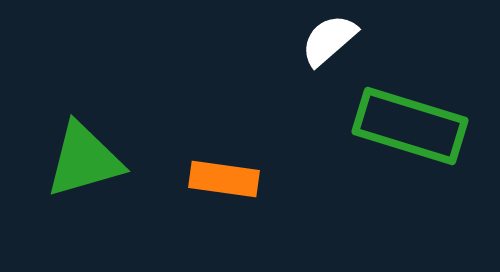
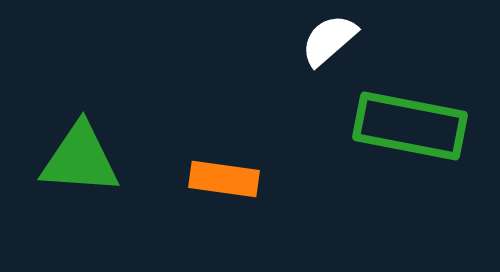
green rectangle: rotated 6 degrees counterclockwise
green triangle: moved 4 px left, 1 px up; rotated 20 degrees clockwise
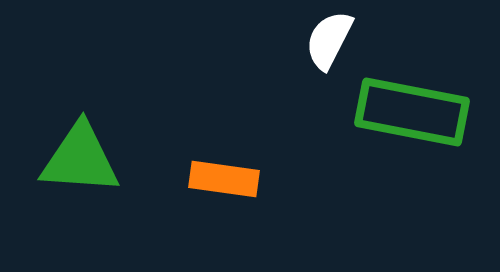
white semicircle: rotated 22 degrees counterclockwise
green rectangle: moved 2 px right, 14 px up
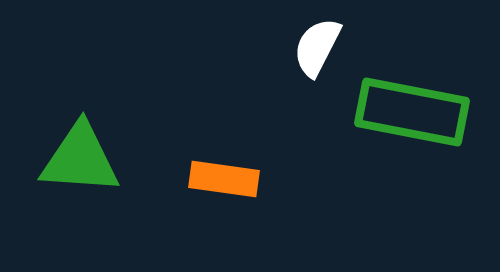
white semicircle: moved 12 px left, 7 px down
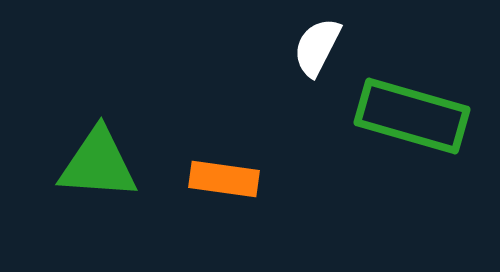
green rectangle: moved 4 px down; rotated 5 degrees clockwise
green triangle: moved 18 px right, 5 px down
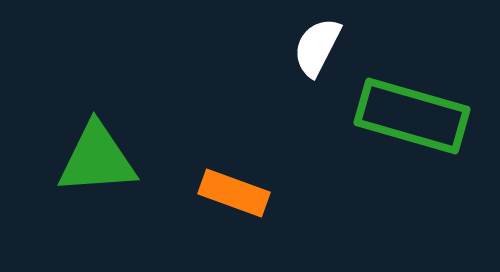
green triangle: moved 1 px left, 5 px up; rotated 8 degrees counterclockwise
orange rectangle: moved 10 px right, 14 px down; rotated 12 degrees clockwise
